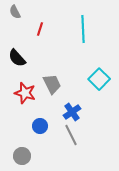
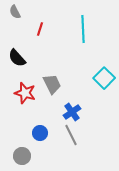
cyan square: moved 5 px right, 1 px up
blue circle: moved 7 px down
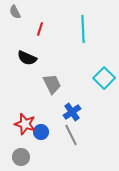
black semicircle: moved 10 px right; rotated 24 degrees counterclockwise
red star: moved 31 px down
blue circle: moved 1 px right, 1 px up
gray circle: moved 1 px left, 1 px down
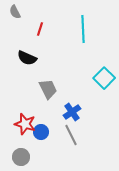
gray trapezoid: moved 4 px left, 5 px down
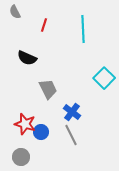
red line: moved 4 px right, 4 px up
blue cross: rotated 18 degrees counterclockwise
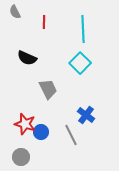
red line: moved 3 px up; rotated 16 degrees counterclockwise
cyan square: moved 24 px left, 15 px up
blue cross: moved 14 px right, 3 px down
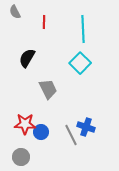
black semicircle: rotated 96 degrees clockwise
blue cross: moved 12 px down; rotated 18 degrees counterclockwise
red star: rotated 15 degrees counterclockwise
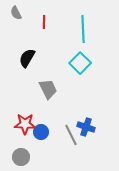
gray semicircle: moved 1 px right, 1 px down
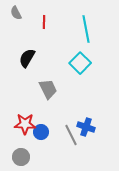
cyan line: moved 3 px right; rotated 8 degrees counterclockwise
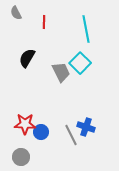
gray trapezoid: moved 13 px right, 17 px up
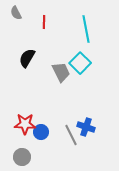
gray circle: moved 1 px right
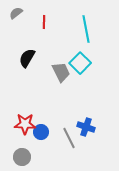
gray semicircle: rotated 80 degrees clockwise
gray line: moved 2 px left, 3 px down
